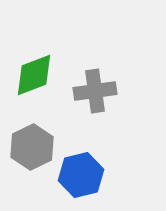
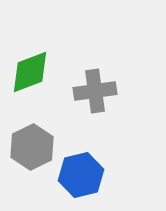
green diamond: moved 4 px left, 3 px up
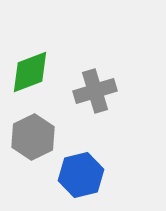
gray cross: rotated 9 degrees counterclockwise
gray hexagon: moved 1 px right, 10 px up
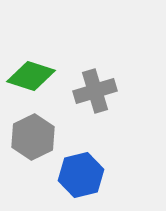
green diamond: moved 1 px right, 4 px down; rotated 39 degrees clockwise
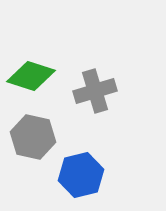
gray hexagon: rotated 21 degrees counterclockwise
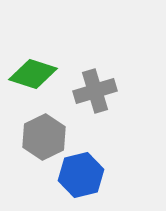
green diamond: moved 2 px right, 2 px up
gray hexagon: moved 11 px right; rotated 21 degrees clockwise
